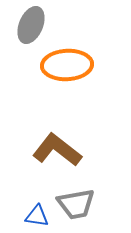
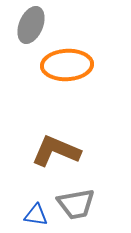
brown L-shape: moved 1 px left, 1 px down; rotated 15 degrees counterclockwise
blue triangle: moved 1 px left, 1 px up
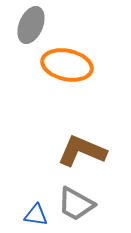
orange ellipse: rotated 15 degrees clockwise
brown L-shape: moved 26 px right
gray trapezoid: rotated 39 degrees clockwise
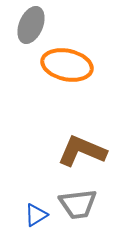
gray trapezoid: moved 2 px right; rotated 36 degrees counterclockwise
blue triangle: rotated 40 degrees counterclockwise
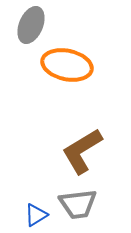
brown L-shape: rotated 54 degrees counterclockwise
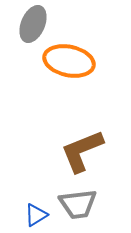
gray ellipse: moved 2 px right, 1 px up
orange ellipse: moved 2 px right, 4 px up
brown L-shape: rotated 9 degrees clockwise
